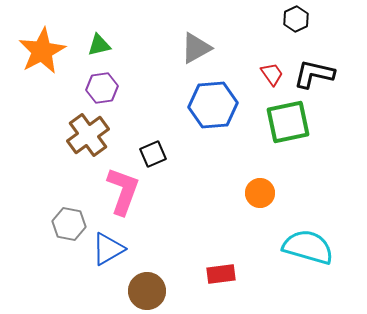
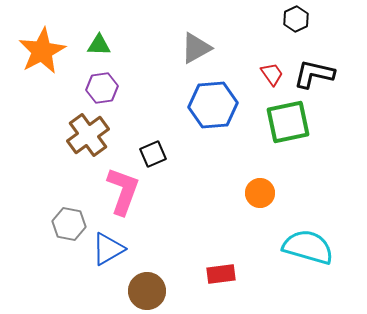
green triangle: rotated 15 degrees clockwise
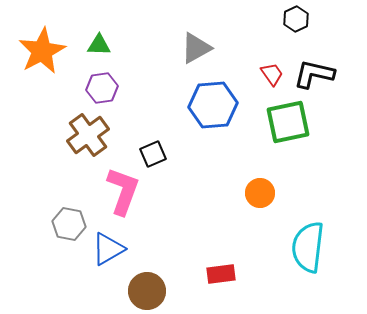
cyan semicircle: rotated 99 degrees counterclockwise
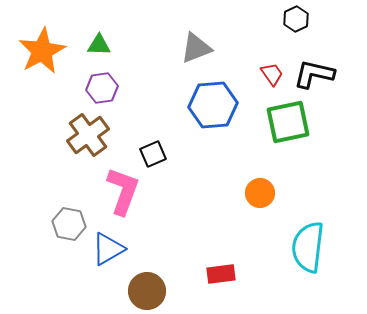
gray triangle: rotated 8 degrees clockwise
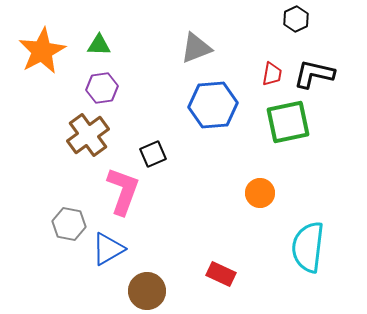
red trapezoid: rotated 45 degrees clockwise
red rectangle: rotated 32 degrees clockwise
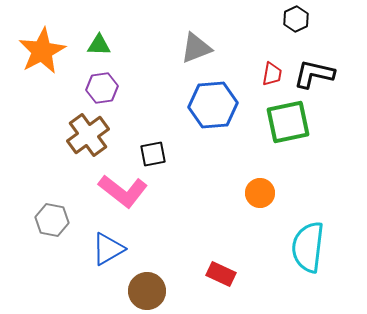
black square: rotated 12 degrees clockwise
pink L-shape: rotated 108 degrees clockwise
gray hexagon: moved 17 px left, 4 px up
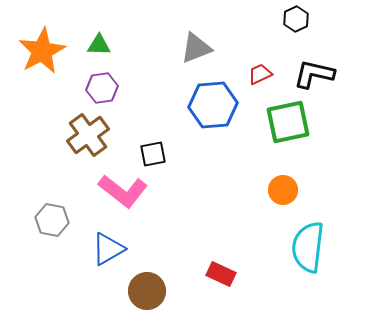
red trapezoid: moved 12 px left; rotated 125 degrees counterclockwise
orange circle: moved 23 px right, 3 px up
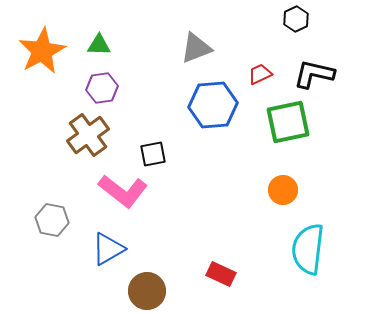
cyan semicircle: moved 2 px down
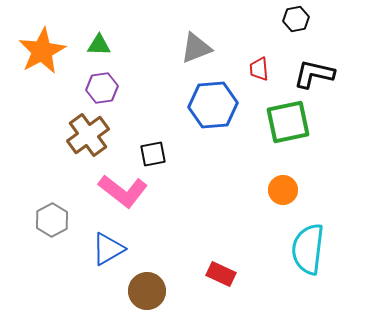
black hexagon: rotated 15 degrees clockwise
red trapezoid: moved 1 px left, 5 px up; rotated 70 degrees counterclockwise
gray hexagon: rotated 20 degrees clockwise
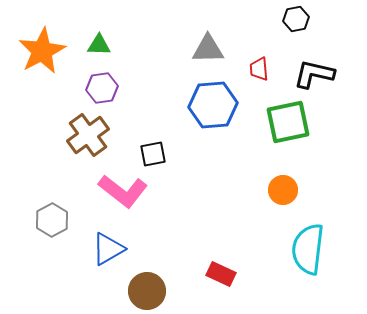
gray triangle: moved 12 px right, 1 px down; rotated 20 degrees clockwise
